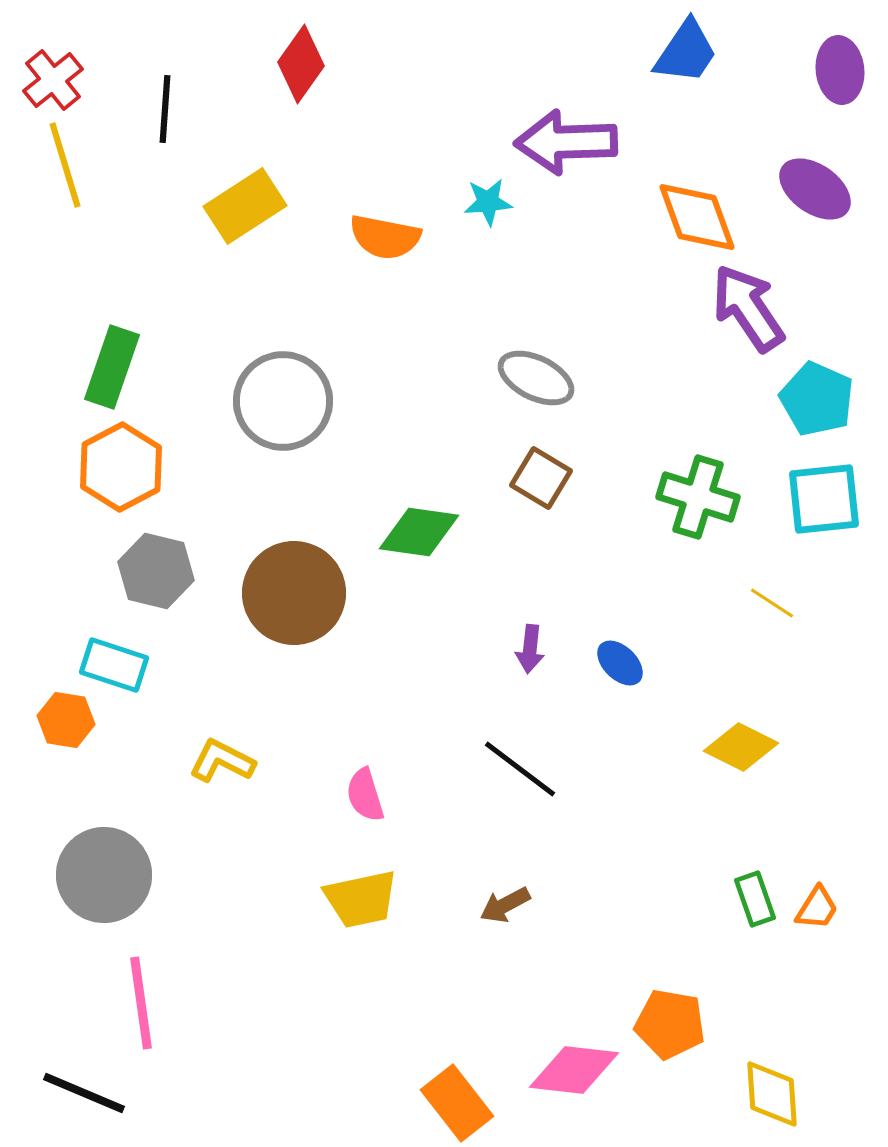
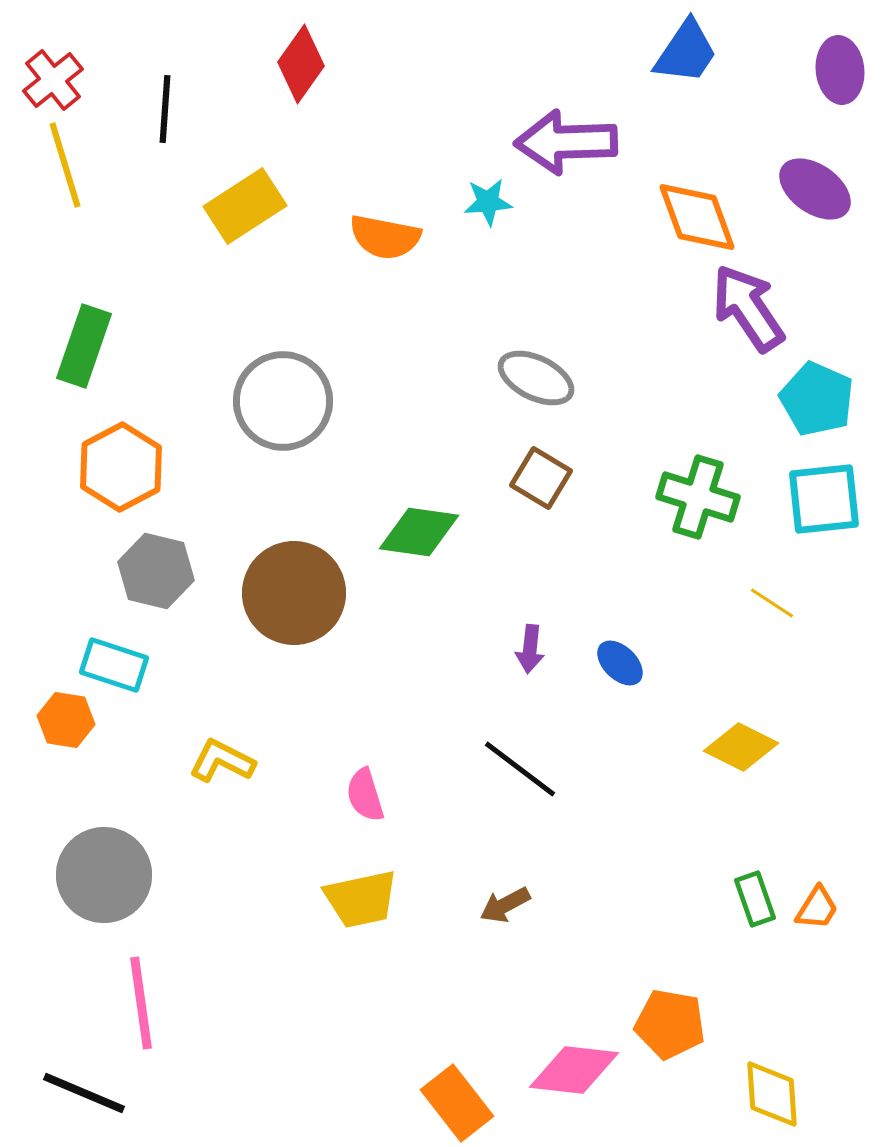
green rectangle at (112, 367): moved 28 px left, 21 px up
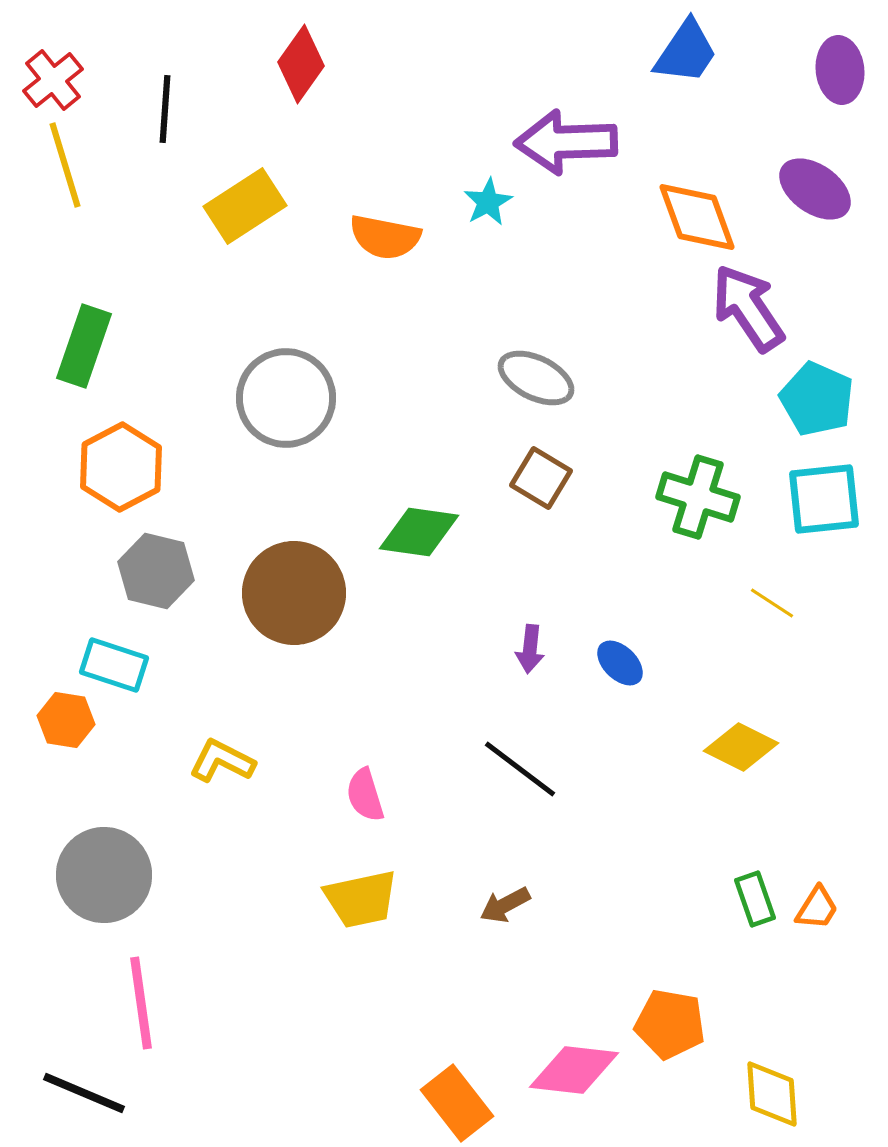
cyan star at (488, 202): rotated 24 degrees counterclockwise
gray circle at (283, 401): moved 3 px right, 3 px up
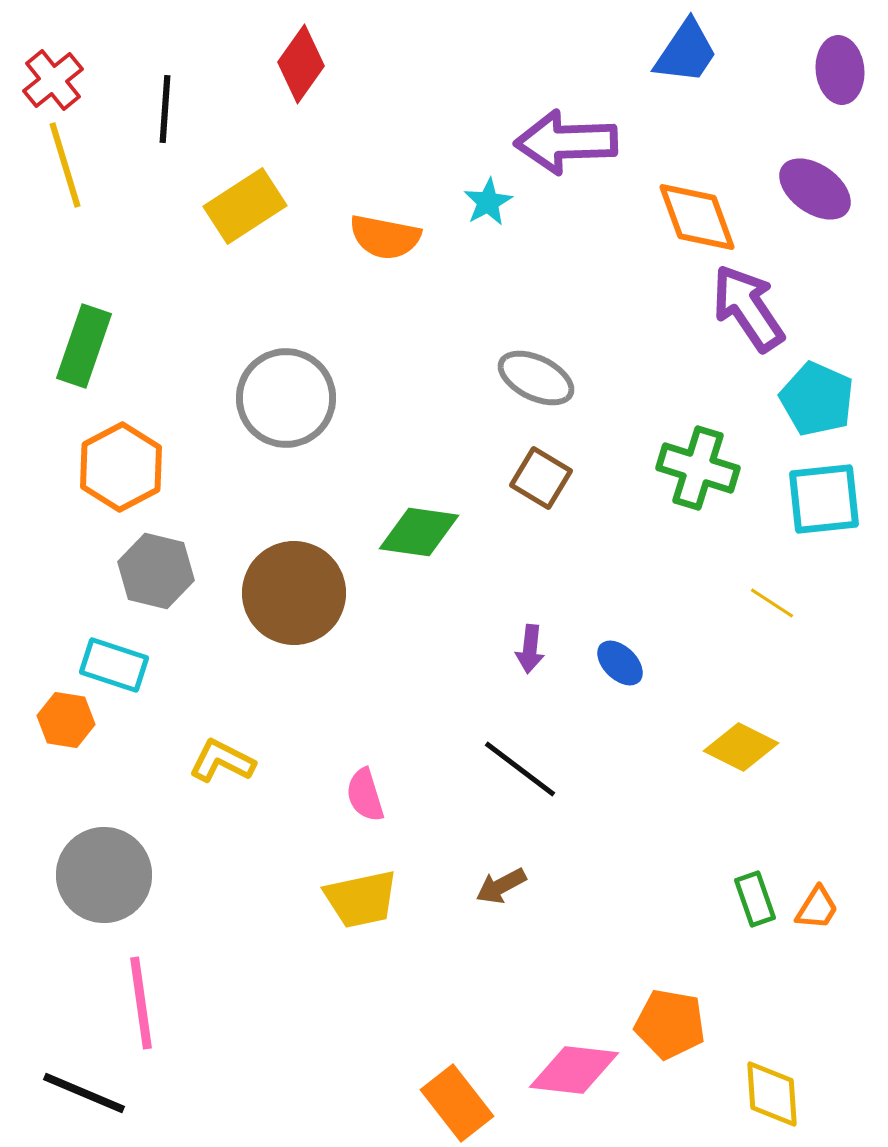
green cross at (698, 497): moved 29 px up
brown arrow at (505, 905): moved 4 px left, 19 px up
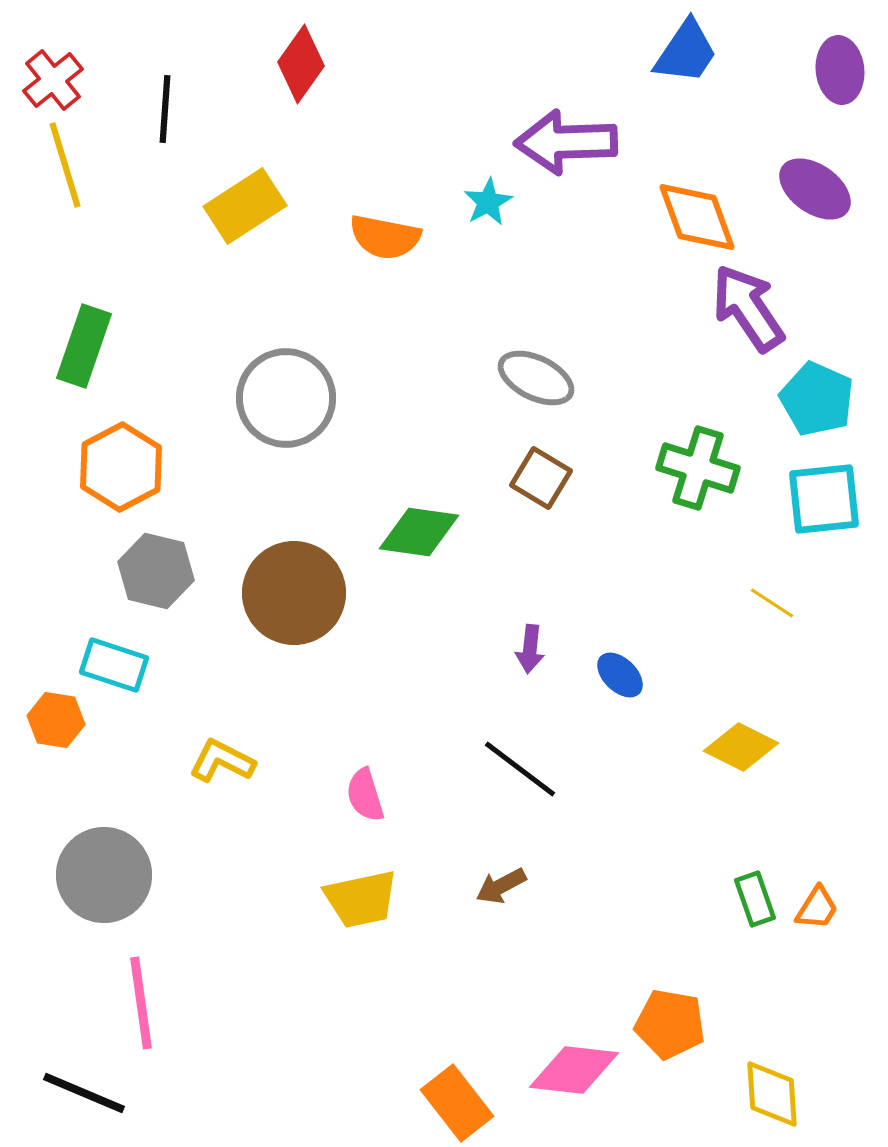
blue ellipse at (620, 663): moved 12 px down
orange hexagon at (66, 720): moved 10 px left
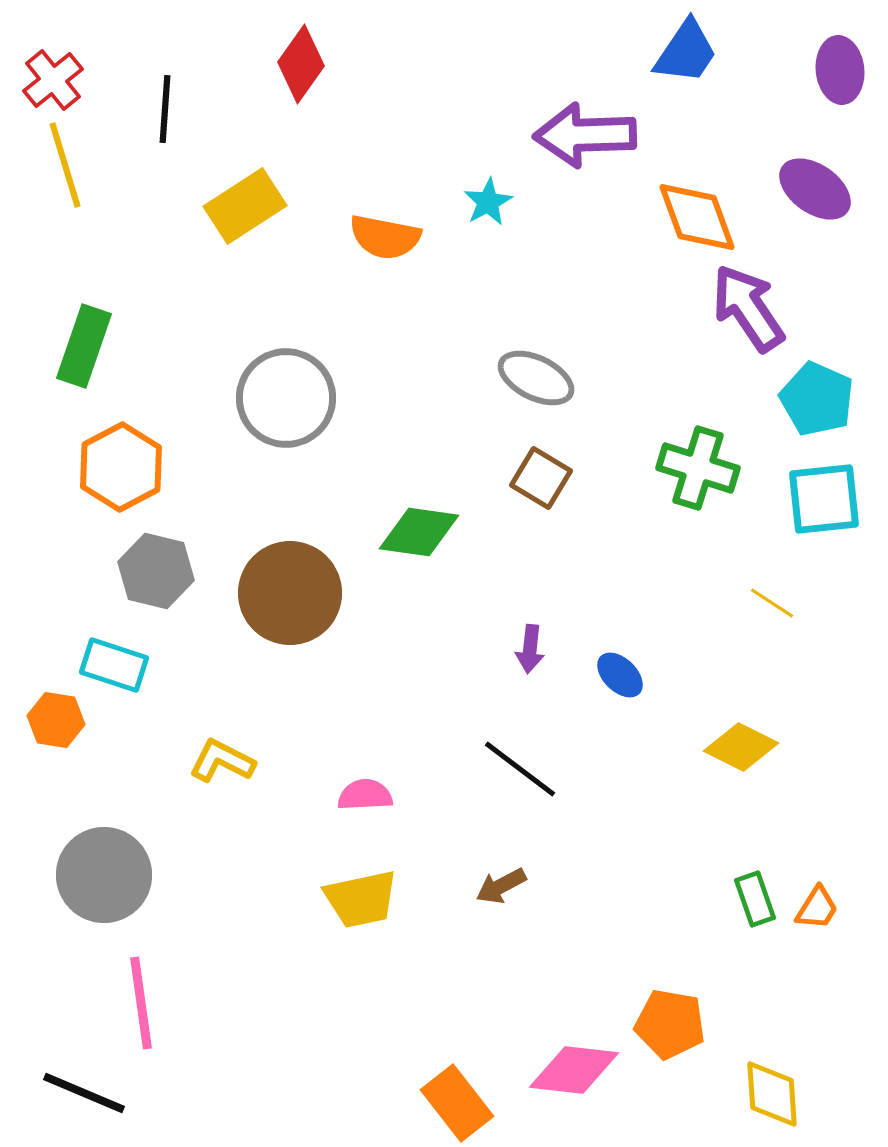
purple arrow at (566, 142): moved 19 px right, 7 px up
brown circle at (294, 593): moved 4 px left
pink semicircle at (365, 795): rotated 104 degrees clockwise
